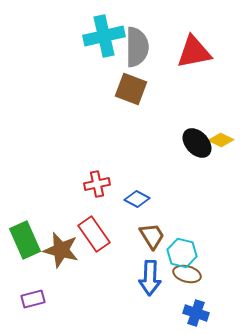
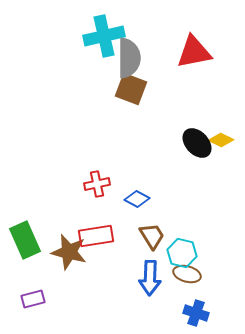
gray semicircle: moved 8 px left, 11 px down
red rectangle: moved 2 px right, 2 px down; rotated 64 degrees counterclockwise
brown star: moved 8 px right, 2 px down
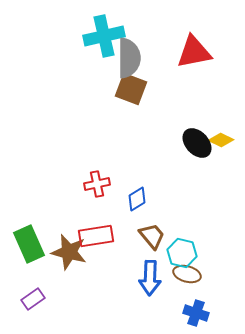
blue diamond: rotated 60 degrees counterclockwise
brown trapezoid: rotated 8 degrees counterclockwise
green rectangle: moved 4 px right, 4 px down
purple rectangle: rotated 20 degrees counterclockwise
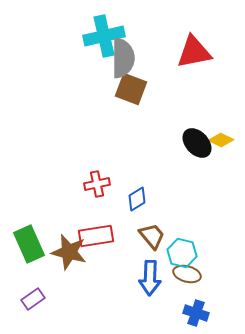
gray semicircle: moved 6 px left
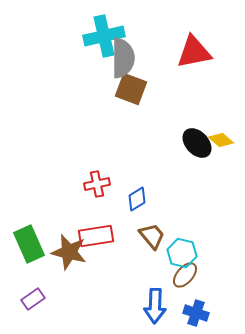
yellow diamond: rotated 15 degrees clockwise
brown ellipse: moved 2 px left, 1 px down; rotated 64 degrees counterclockwise
blue arrow: moved 5 px right, 28 px down
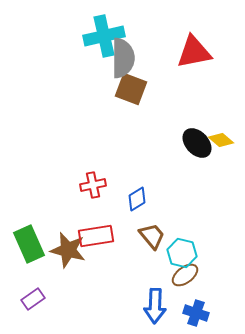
red cross: moved 4 px left, 1 px down
brown star: moved 1 px left, 2 px up
brown ellipse: rotated 12 degrees clockwise
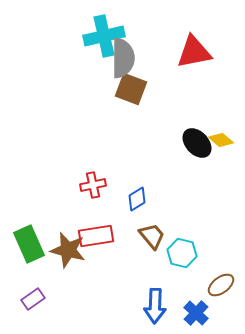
brown ellipse: moved 36 px right, 10 px down
blue cross: rotated 25 degrees clockwise
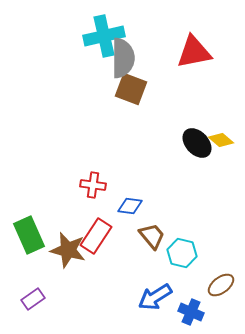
red cross: rotated 20 degrees clockwise
blue diamond: moved 7 px left, 7 px down; rotated 40 degrees clockwise
red rectangle: rotated 48 degrees counterclockwise
green rectangle: moved 9 px up
blue arrow: moved 9 px up; rotated 56 degrees clockwise
blue cross: moved 5 px left, 1 px up; rotated 20 degrees counterclockwise
